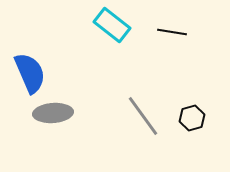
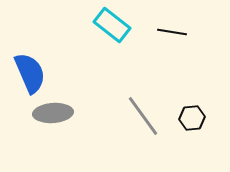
black hexagon: rotated 10 degrees clockwise
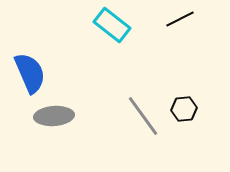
black line: moved 8 px right, 13 px up; rotated 36 degrees counterclockwise
gray ellipse: moved 1 px right, 3 px down
black hexagon: moved 8 px left, 9 px up
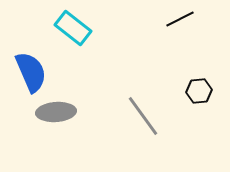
cyan rectangle: moved 39 px left, 3 px down
blue semicircle: moved 1 px right, 1 px up
black hexagon: moved 15 px right, 18 px up
gray ellipse: moved 2 px right, 4 px up
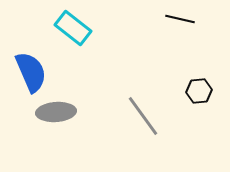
black line: rotated 40 degrees clockwise
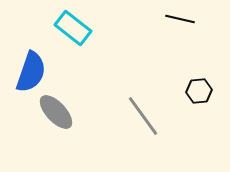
blue semicircle: rotated 42 degrees clockwise
gray ellipse: rotated 51 degrees clockwise
